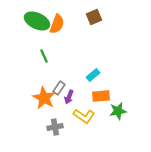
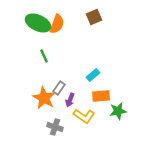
green ellipse: moved 1 px right, 2 px down
purple arrow: moved 1 px right, 3 px down
gray cross: rotated 28 degrees clockwise
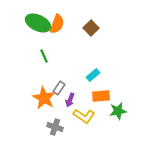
brown square: moved 3 px left, 11 px down; rotated 21 degrees counterclockwise
